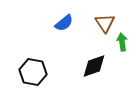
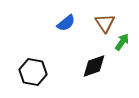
blue semicircle: moved 2 px right
green arrow: rotated 42 degrees clockwise
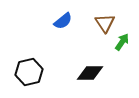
blue semicircle: moved 3 px left, 2 px up
black diamond: moved 4 px left, 7 px down; rotated 20 degrees clockwise
black hexagon: moved 4 px left; rotated 24 degrees counterclockwise
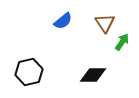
black diamond: moved 3 px right, 2 px down
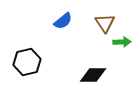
green arrow: rotated 54 degrees clockwise
black hexagon: moved 2 px left, 10 px up
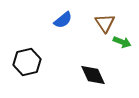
blue semicircle: moved 1 px up
green arrow: rotated 24 degrees clockwise
black diamond: rotated 64 degrees clockwise
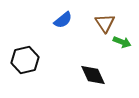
black hexagon: moved 2 px left, 2 px up
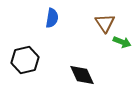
blue semicircle: moved 11 px left, 2 px up; rotated 42 degrees counterclockwise
black diamond: moved 11 px left
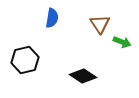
brown triangle: moved 5 px left, 1 px down
black diamond: moved 1 px right, 1 px down; rotated 32 degrees counterclockwise
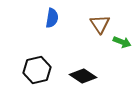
black hexagon: moved 12 px right, 10 px down
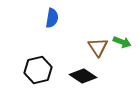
brown triangle: moved 2 px left, 23 px down
black hexagon: moved 1 px right
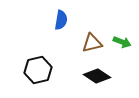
blue semicircle: moved 9 px right, 2 px down
brown triangle: moved 6 px left, 4 px up; rotated 50 degrees clockwise
black diamond: moved 14 px right
